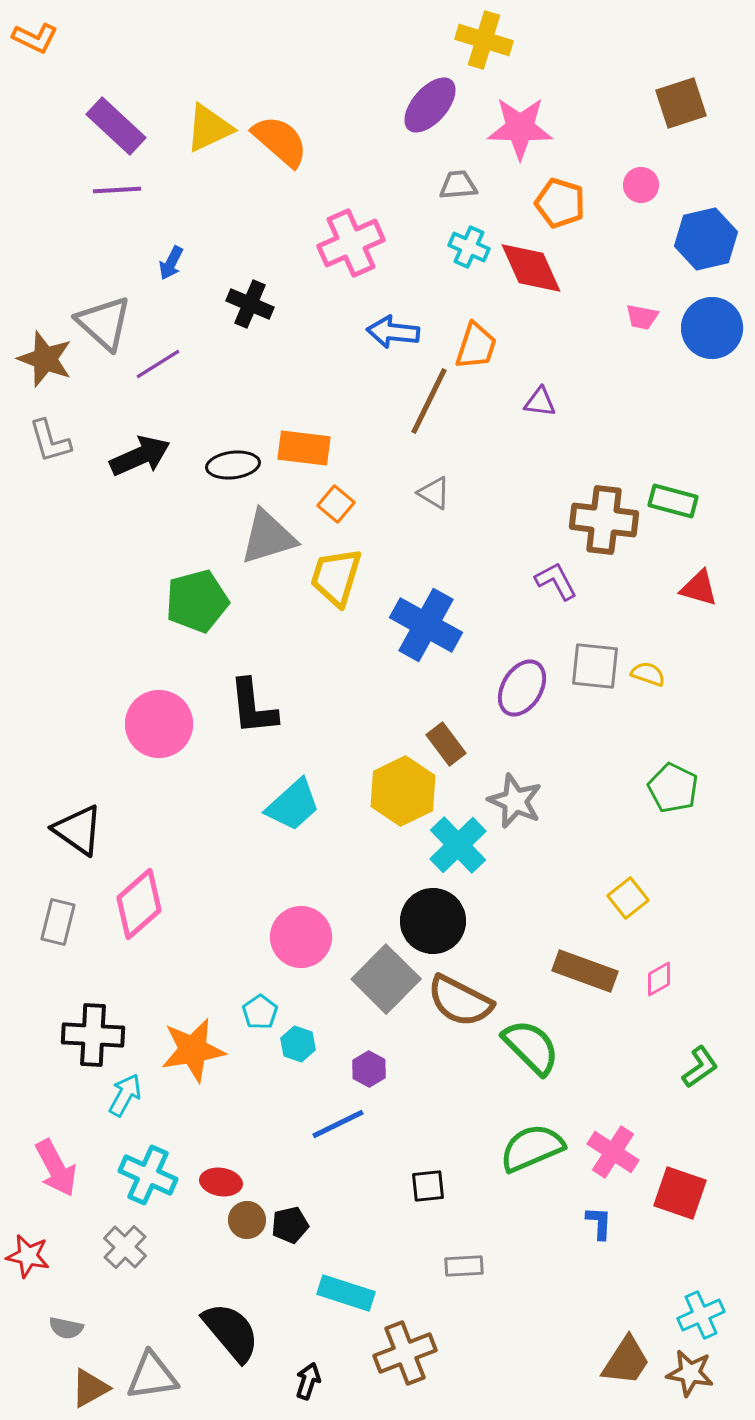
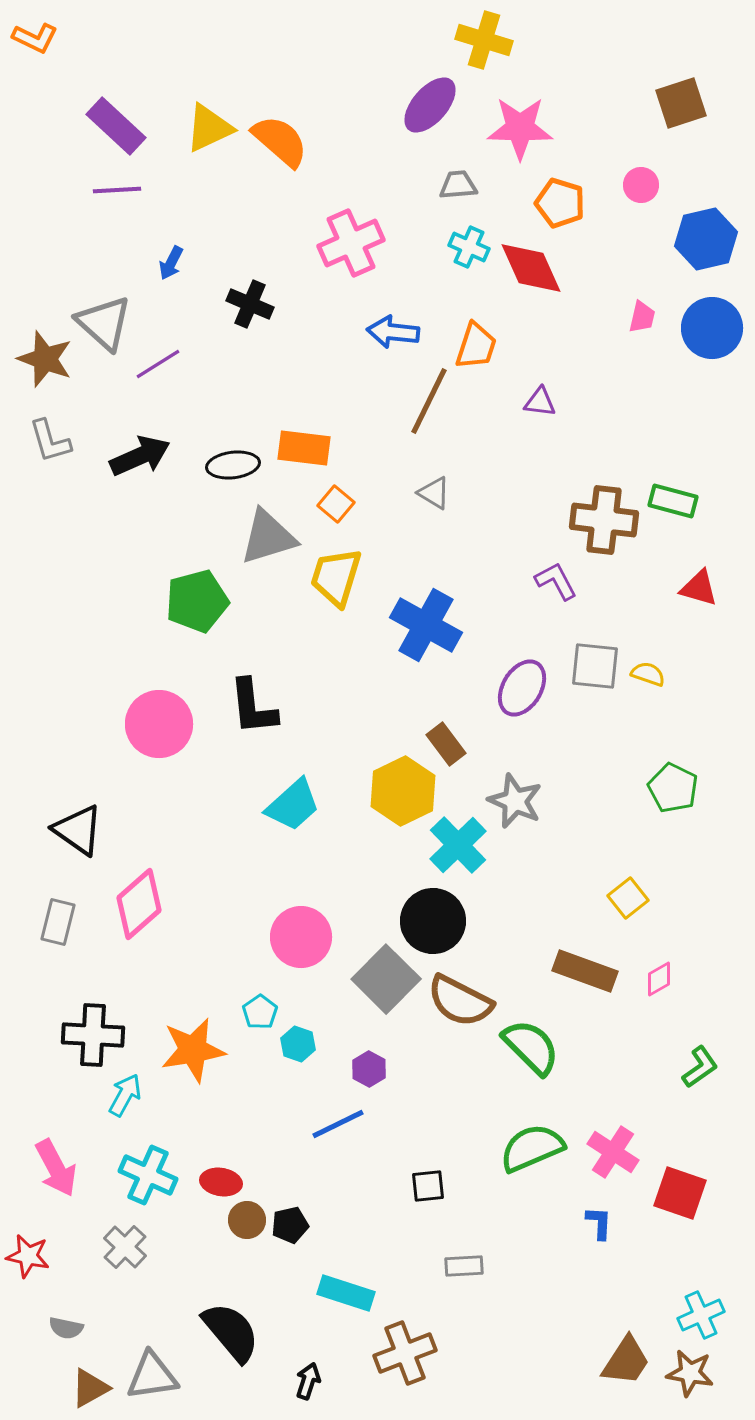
pink trapezoid at (642, 317): rotated 88 degrees counterclockwise
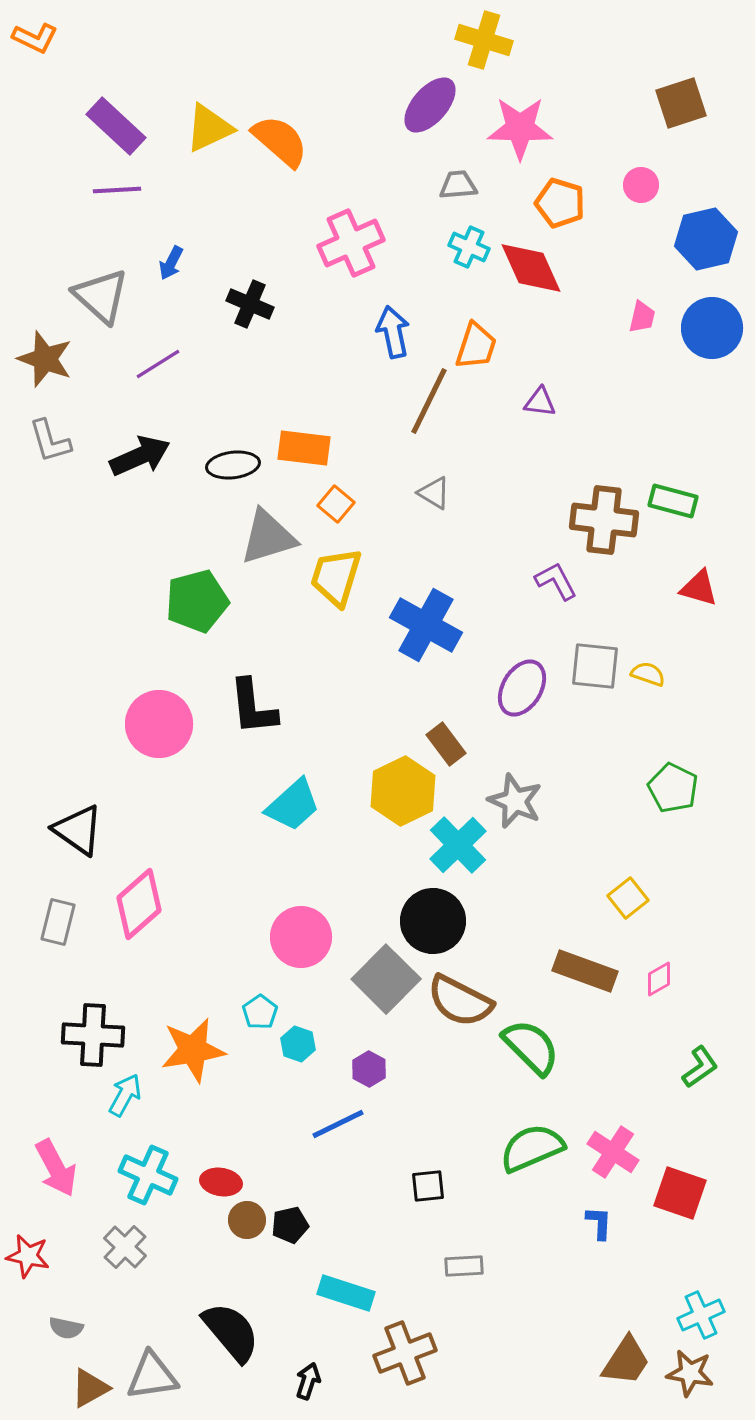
gray triangle at (104, 323): moved 3 px left, 27 px up
blue arrow at (393, 332): rotated 72 degrees clockwise
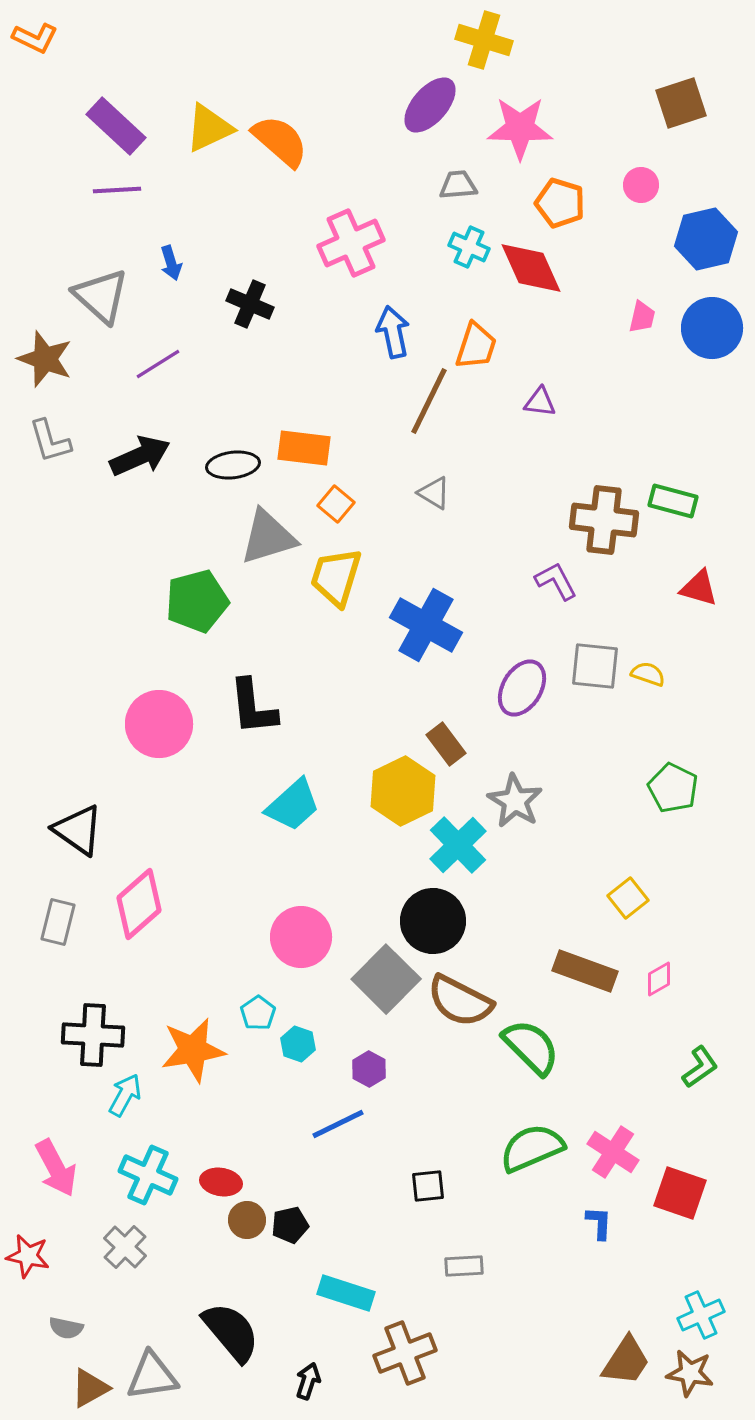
blue arrow at (171, 263): rotated 44 degrees counterclockwise
gray star at (515, 801): rotated 8 degrees clockwise
cyan pentagon at (260, 1012): moved 2 px left, 1 px down
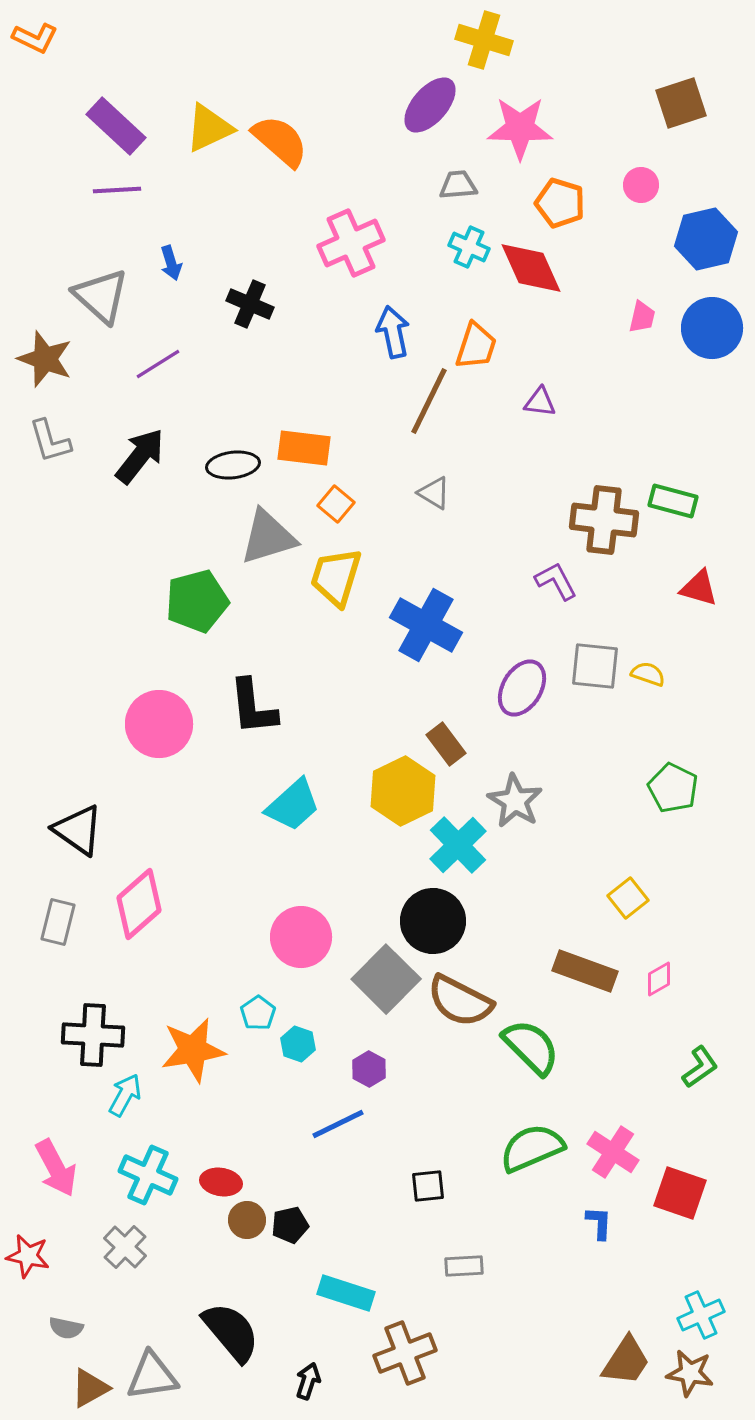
black arrow at (140, 456): rotated 28 degrees counterclockwise
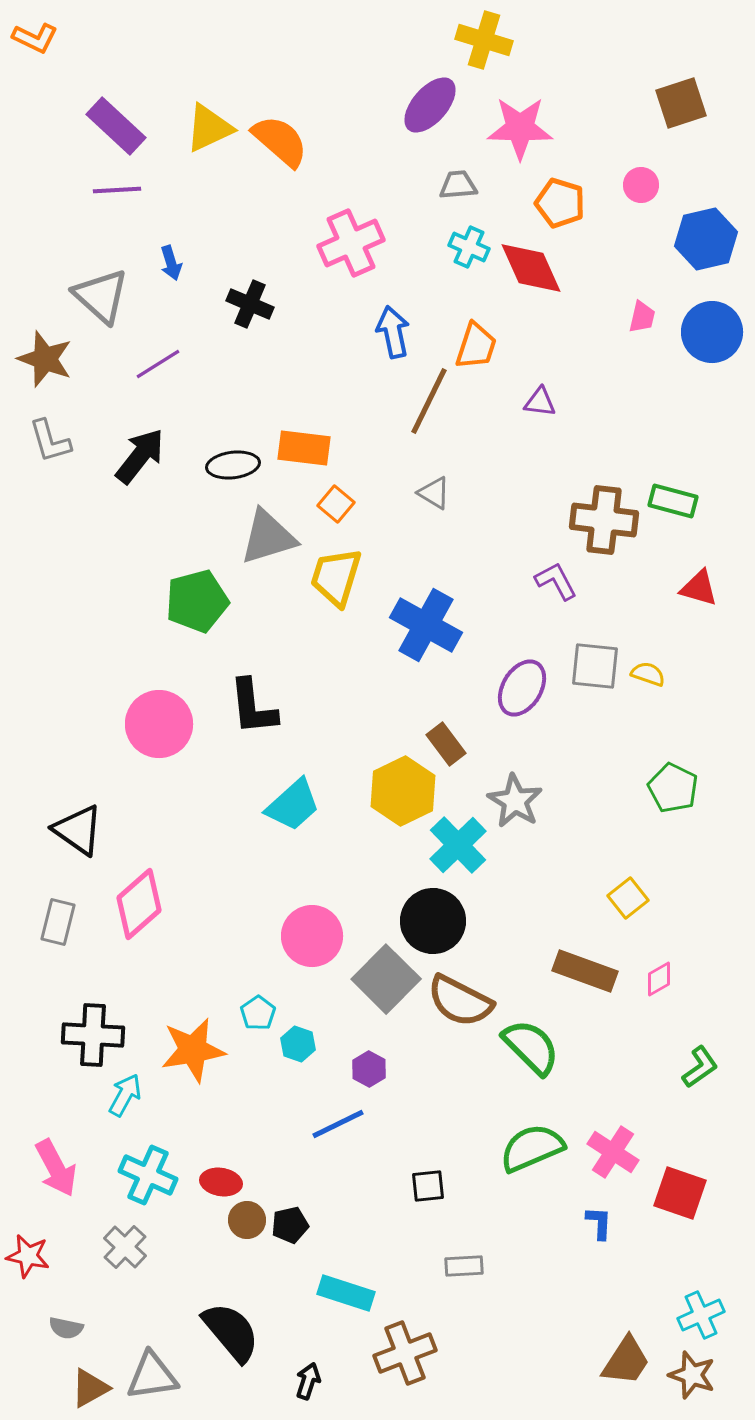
blue circle at (712, 328): moved 4 px down
pink circle at (301, 937): moved 11 px right, 1 px up
brown star at (690, 1373): moved 2 px right, 2 px down; rotated 9 degrees clockwise
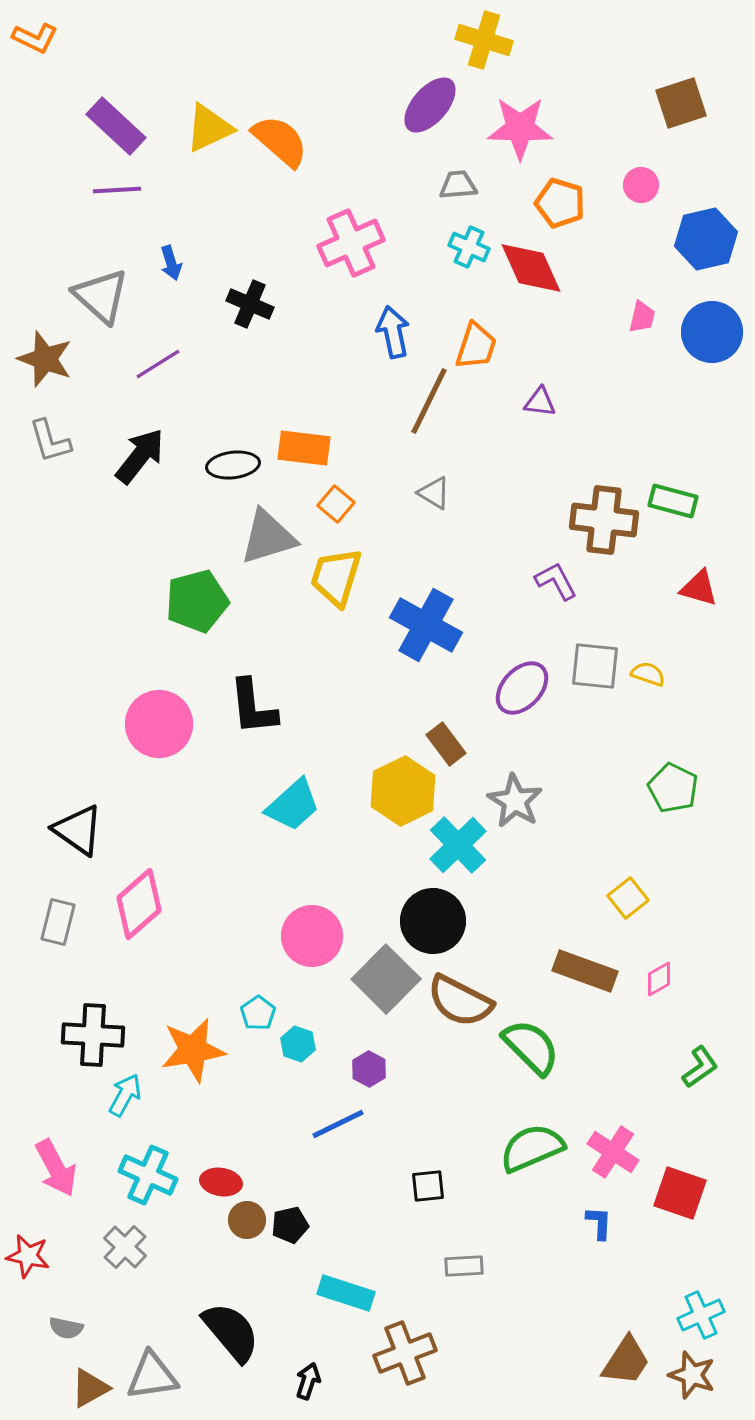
purple ellipse at (522, 688): rotated 12 degrees clockwise
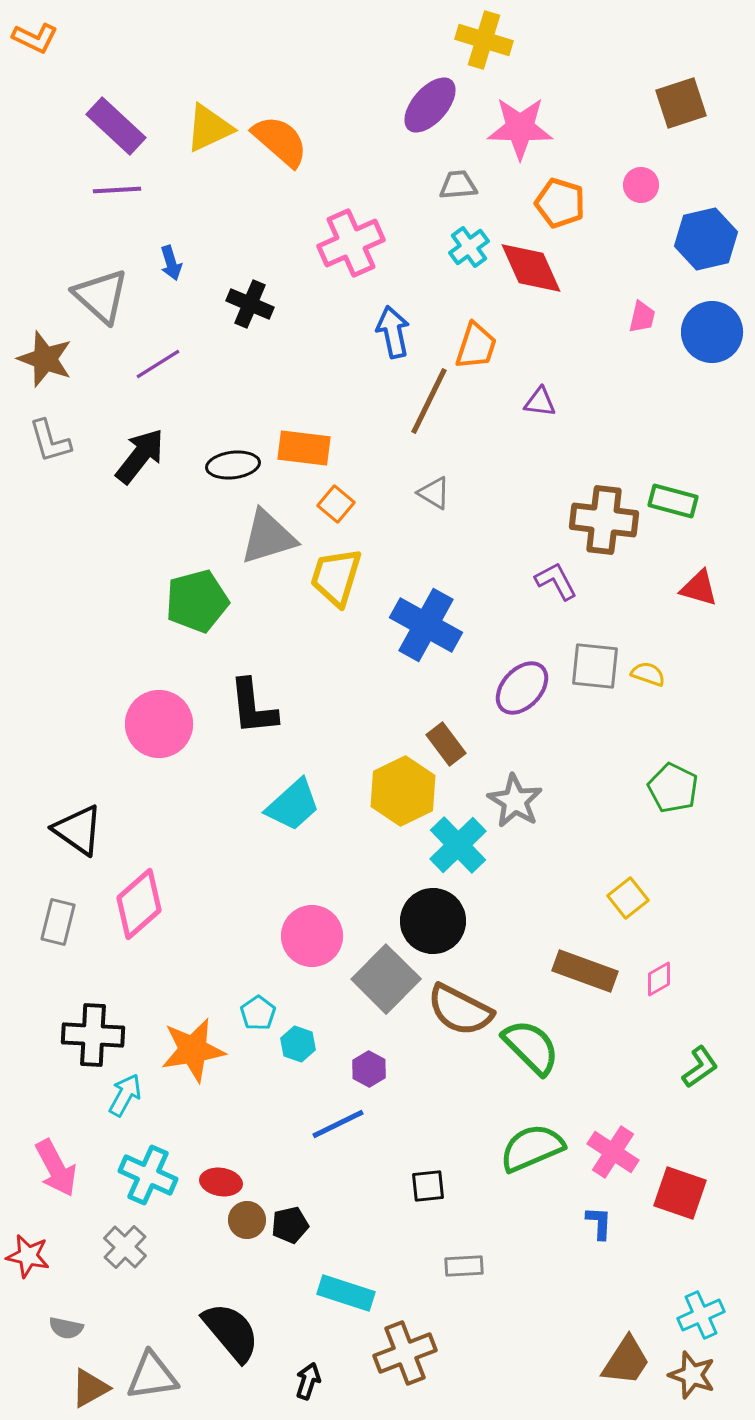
cyan cross at (469, 247): rotated 30 degrees clockwise
brown semicircle at (460, 1001): moved 9 px down
